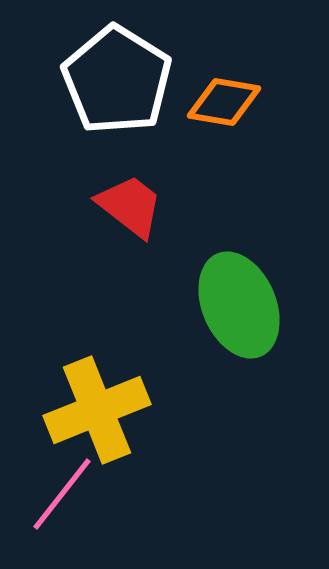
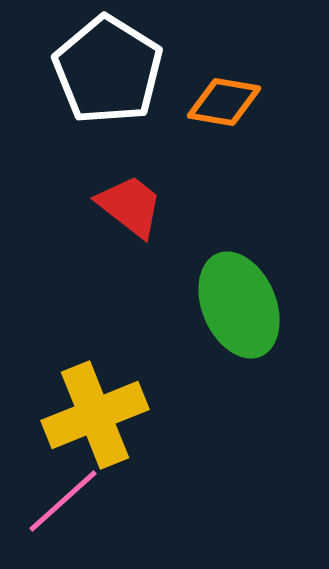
white pentagon: moved 9 px left, 10 px up
yellow cross: moved 2 px left, 5 px down
pink line: moved 1 px right, 7 px down; rotated 10 degrees clockwise
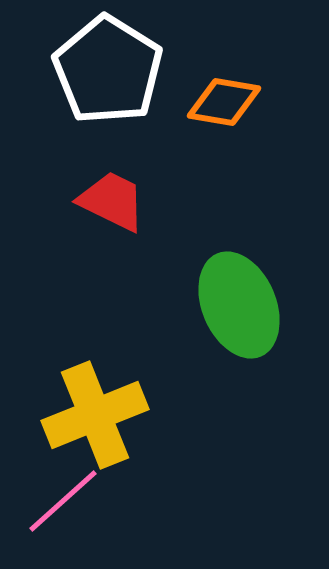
red trapezoid: moved 18 px left, 5 px up; rotated 12 degrees counterclockwise
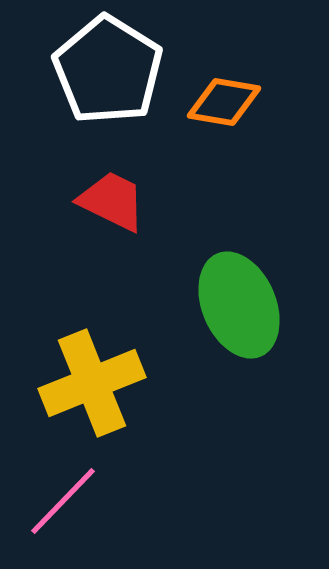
yellow cross: moved 3 px left, 32 px up
pink line: rotated 4 degrees counterclockwise
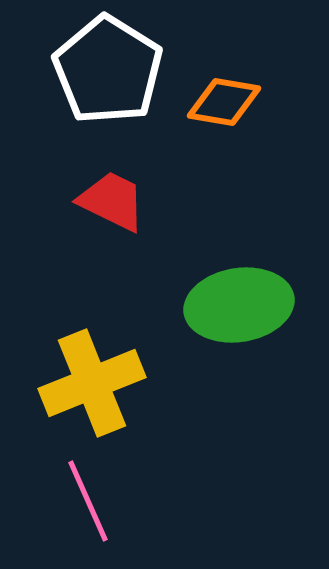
green ellipse: rotated 76 degrees counterclockwise
pink line: moved 25 px right; rotated 68 degrees counterclockwise
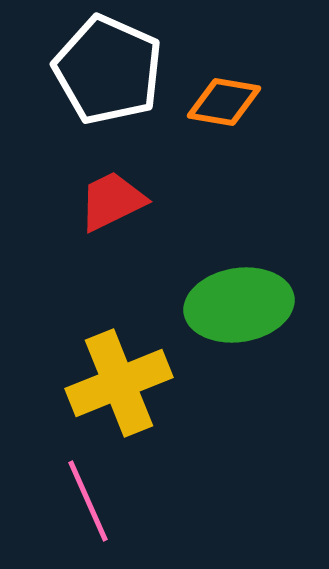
white pentagon: rotated 8 degrees counterclockwise
red trapezoid: rotated 52 degrees counterclockwise
yellow cross: moved 27 px right
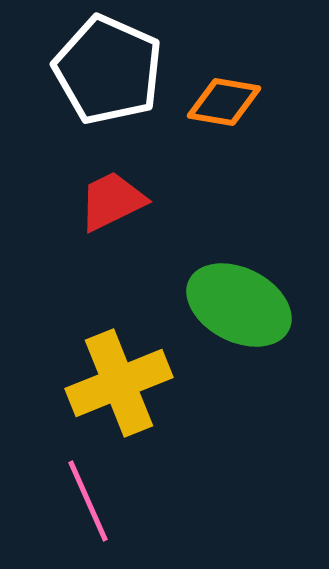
green ellipse: rotated 36 degrees clockwise
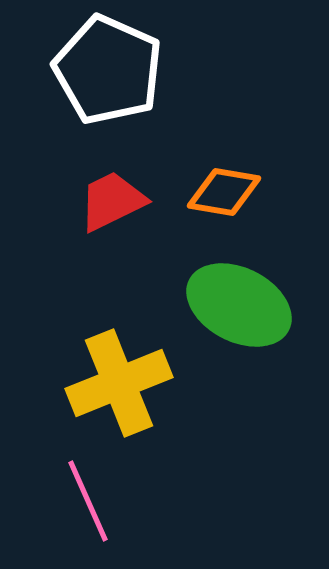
orange diamond: moved 90 px down
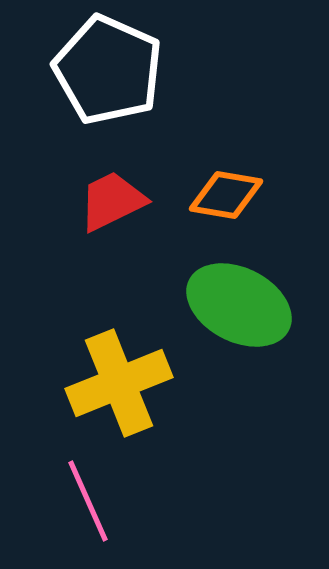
orange diamond: moved 2 px right, 3 px down
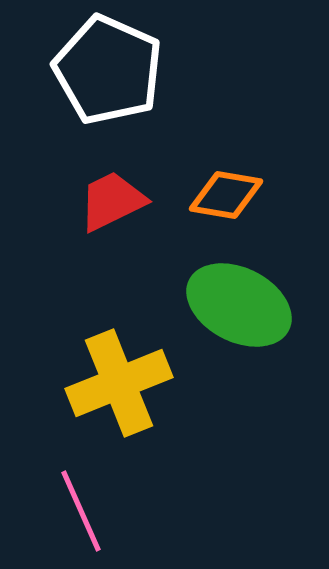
pink line: moved 7 px left, 10 px down
